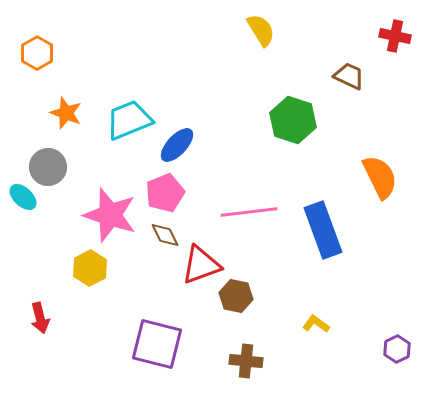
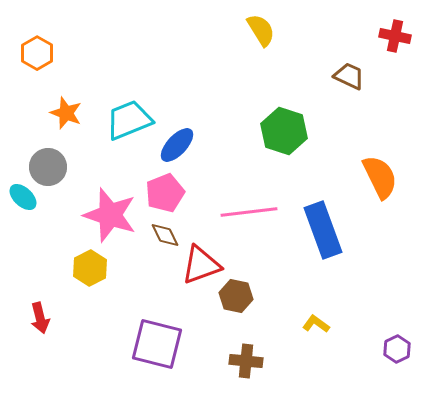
green hexagon: moved 9 px left, 11 px down
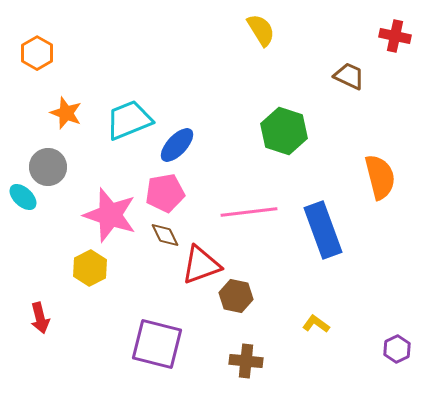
orange semicircle: rotated 12 degrees clockwise
pink pentagon: rotated 12 degrees clockwise
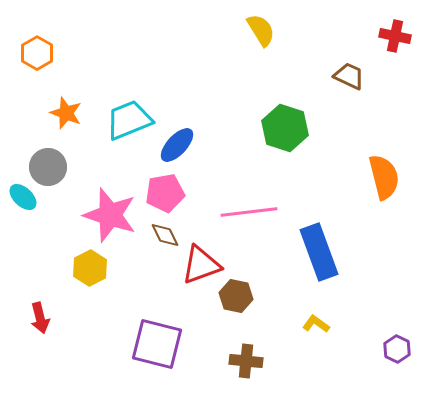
green hexagon: moved 1 px right, 3 px up
orange semicircle: moved 4 px right
blue rectangle: moved 4 px left, 22 px down
purple hexagon: rotated 8 degrees counterclockwise
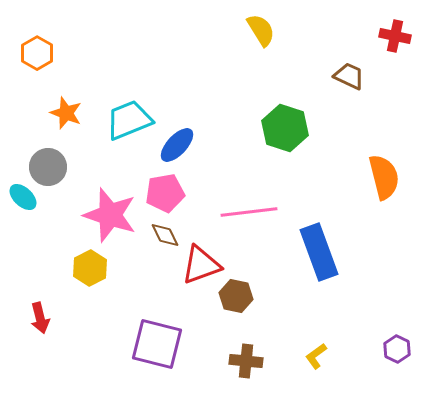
yellow L-shape: moved 32 px down; rotated 72 degrees counterclockwise
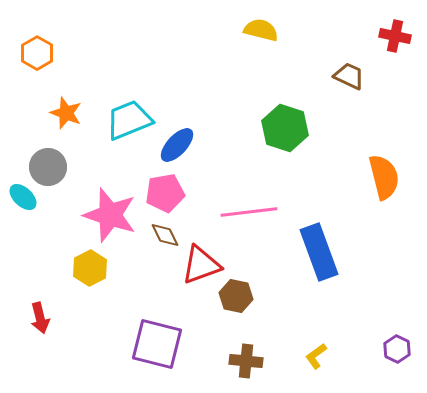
yellow semicircle: rotated 44 degrees counterclockwise
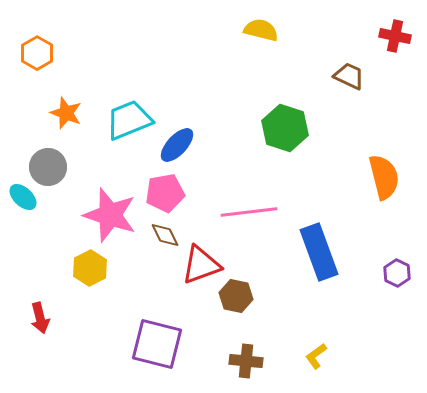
purple hexagon: moved 76 px up
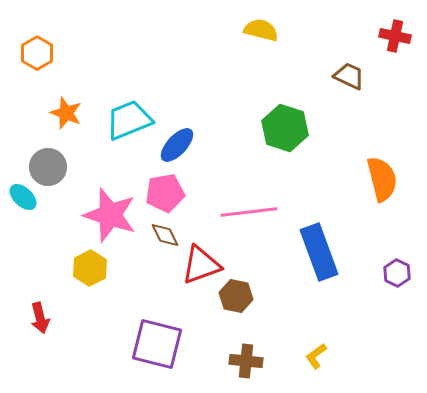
orange semicircle: moved 2 px left, 2 px down
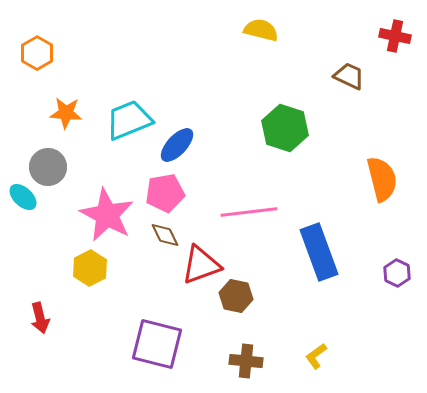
orange star: rotated 16 degrees counterclockwise
pink star: moved 3 px left; rotated 10 degrees clockwise
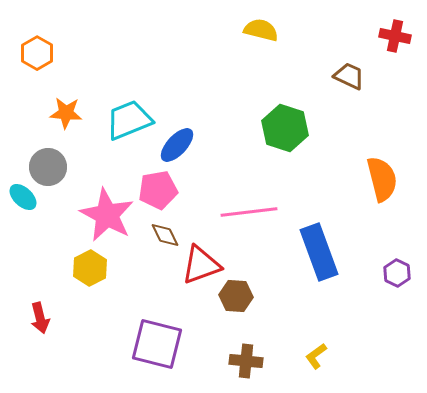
pink pentagon: moved 7 px left, 3 px up
brown hexagon: rotated 8 degrees counterclockwise
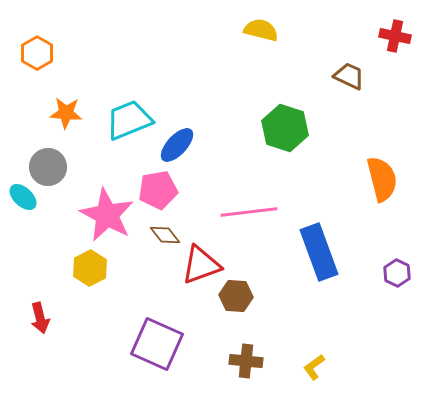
brown diamond: rotated 12 degrees counterclockwise
purple square: rotated 10 degrees clockwise
yellow L-shape: moved 2 px left, 11 px down
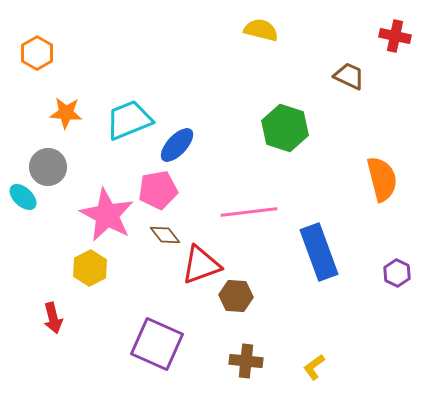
red arrow: moved 13 px right
